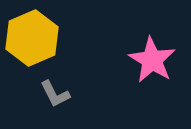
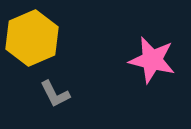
pink star: rotated 18 degrees counterclockwise
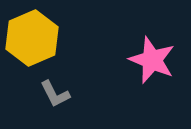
pink star: rotated 9 degrees clockwise
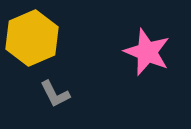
pink star: moved 5 px left, 8 px up
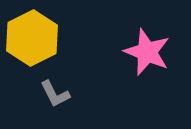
yellow hexagon: rotated 4 degrees counterclockwise
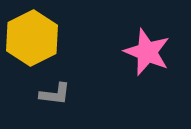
gray L-shape: rotated 56 degrees counterclockwise
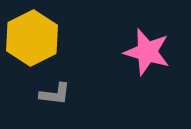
pink star: rotated 6 degrees counterclockwise
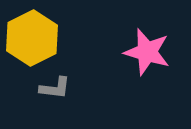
gray L-shape: moved 6 px up
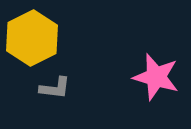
pink star: moved 9 px right, 25 px down
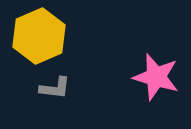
yellow hexagon: moved 7 px right, 2 px up; rotated 4 degrees clockwise
